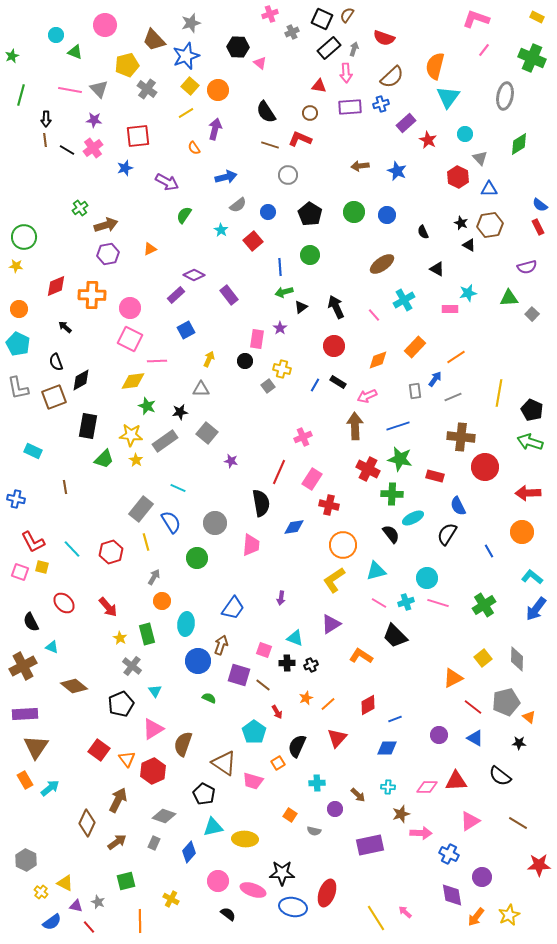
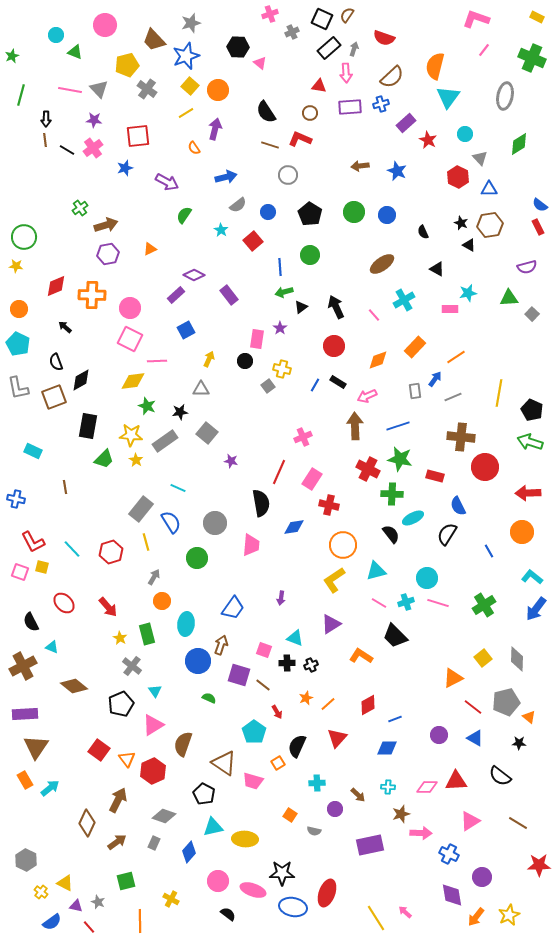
pink triangle at (153, 729): moved 4 px up
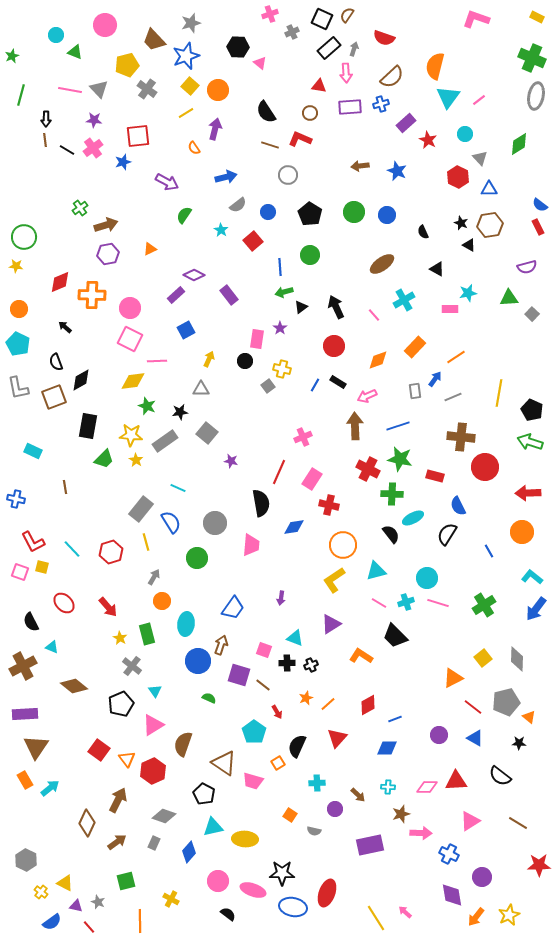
pink line at (484, 50): moved 5 px left, 50 px down; rotated 16 degrees clockwise
gray ellipse at (505, 96): moved 31 px right
blue star at (125, 168): moved 2 px left, 6 px up
red diamond at (56, 286): moved 4 px right, 4 px up
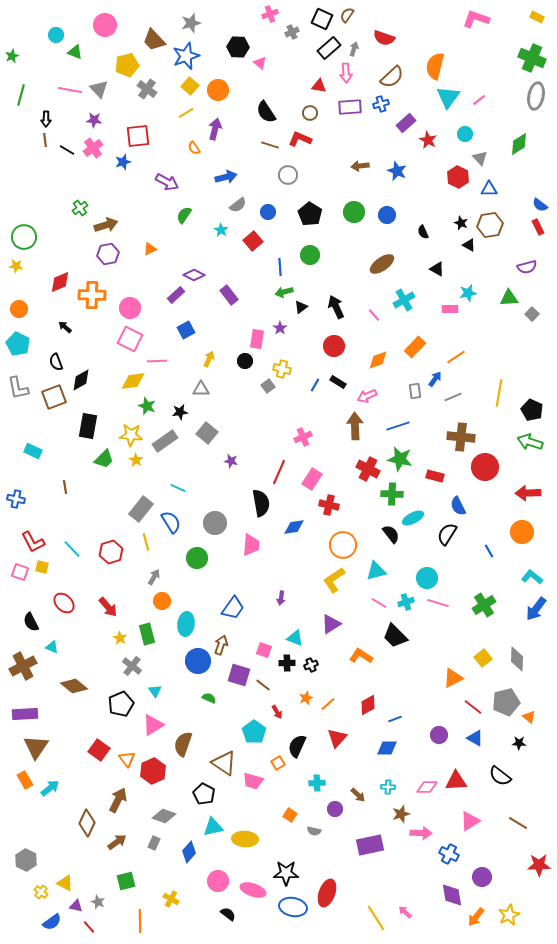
black star at (282, 873): moved 4 px right
